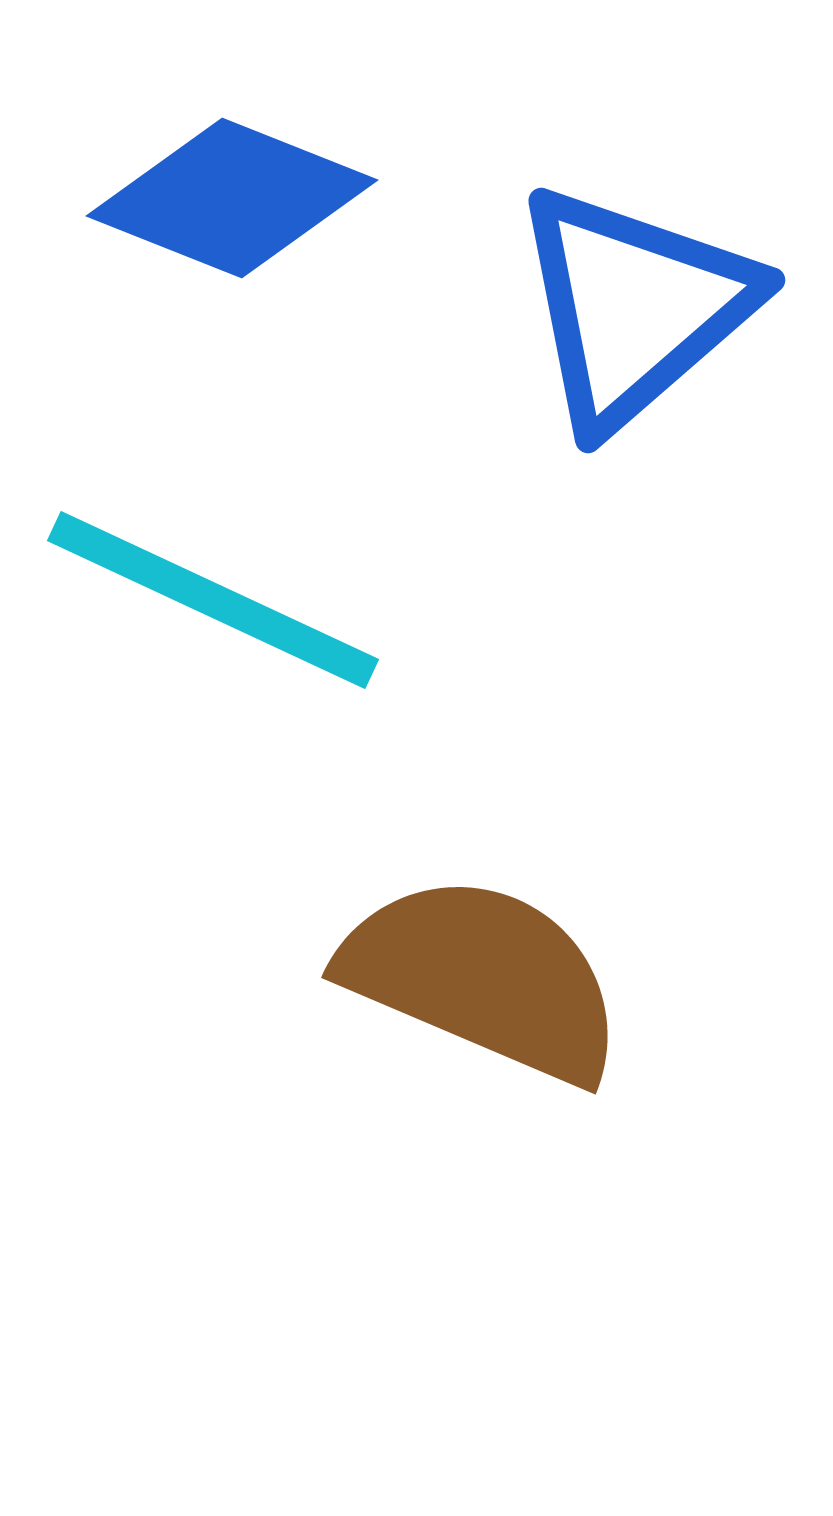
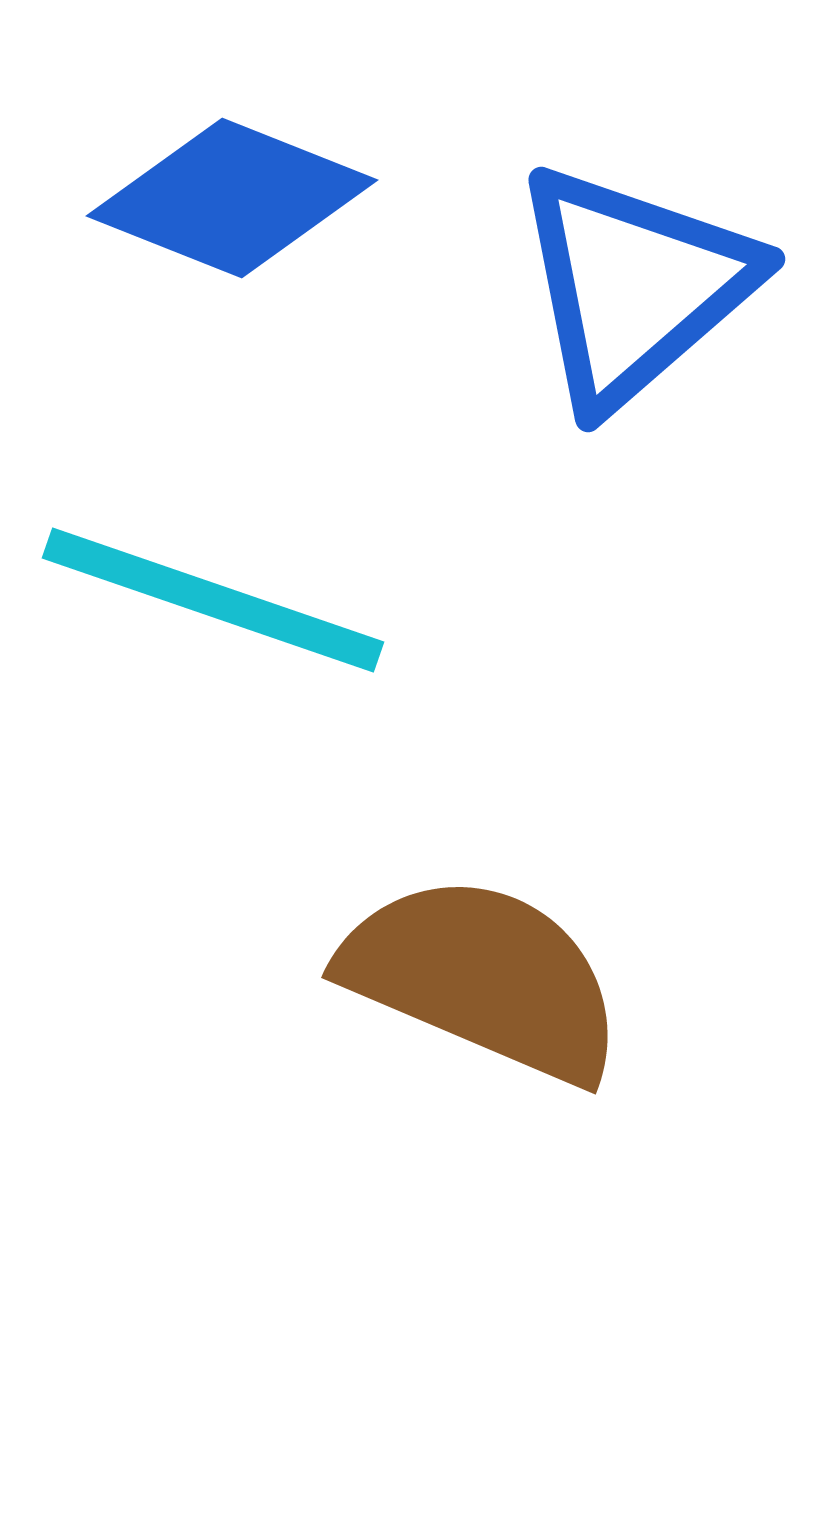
blue triangle: moved 21 px up
cyan line: rotated 6 degrees counterclockwise
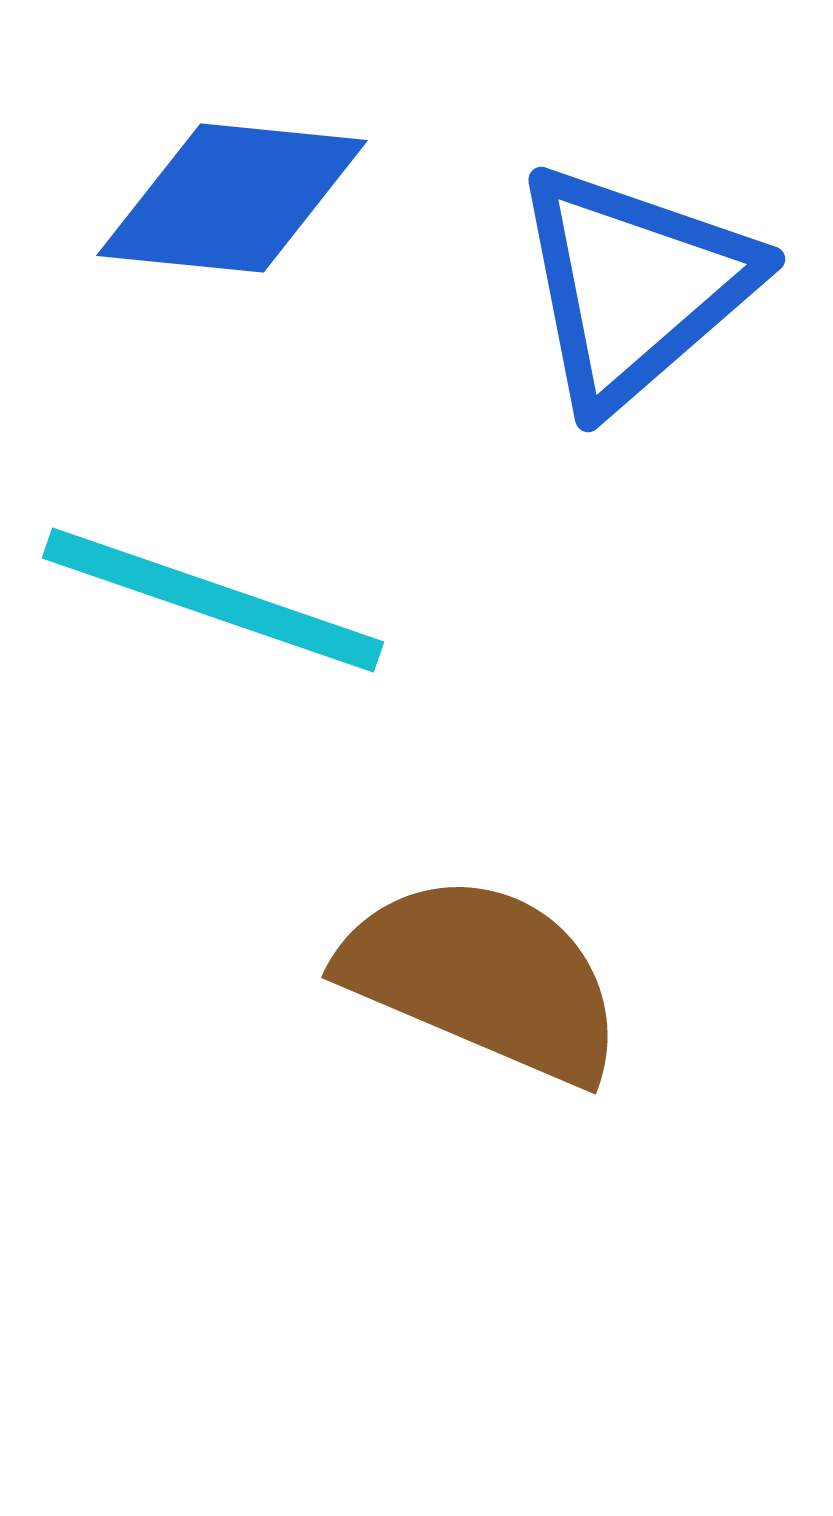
blue diamond: rotated 16 degrees counterclockwise
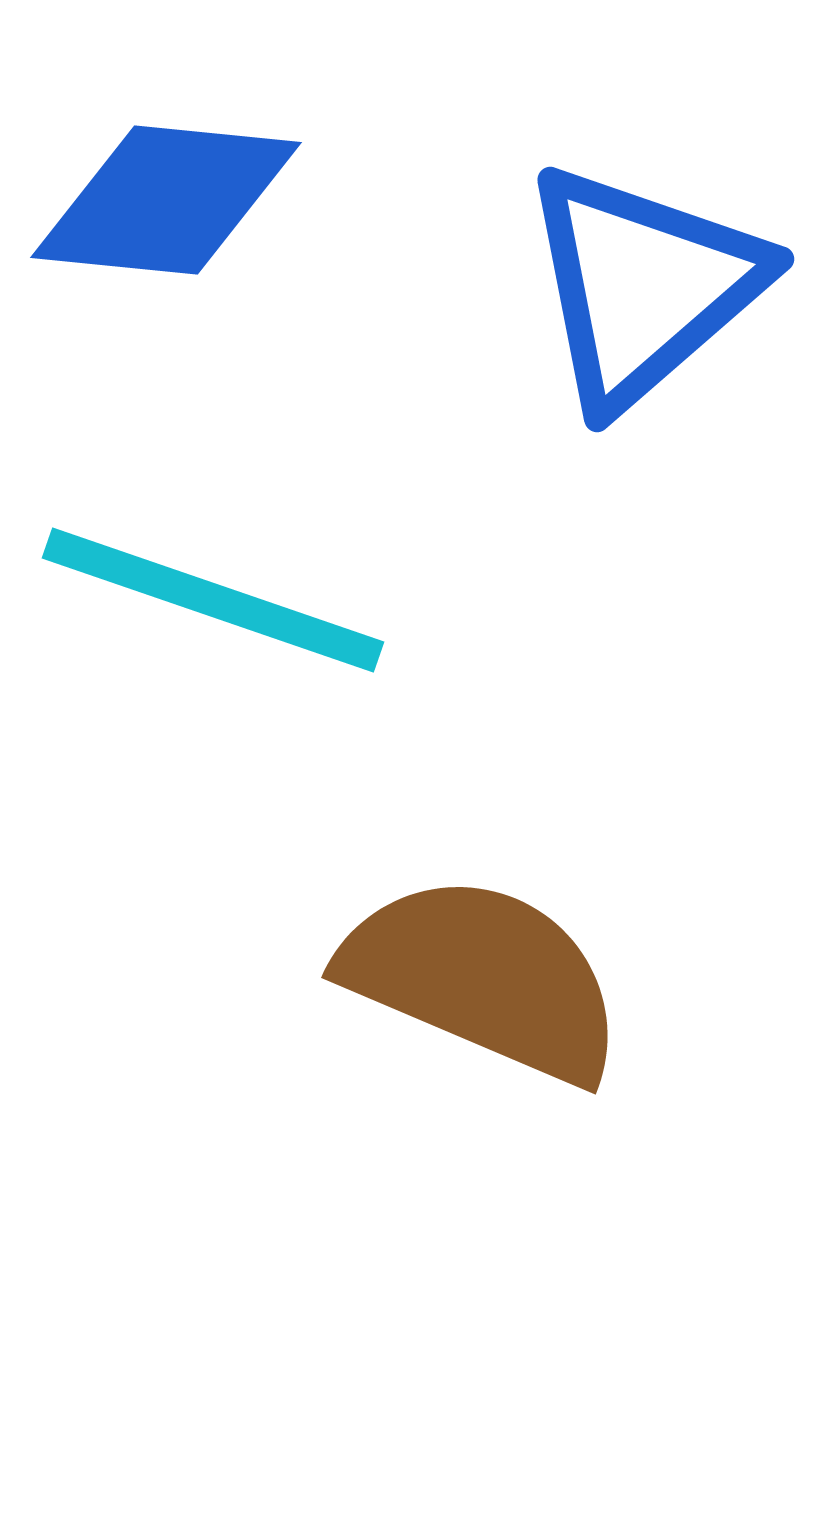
blue diamond: moved 66 px left, 2 px down
blue triangle: moved 9 px right
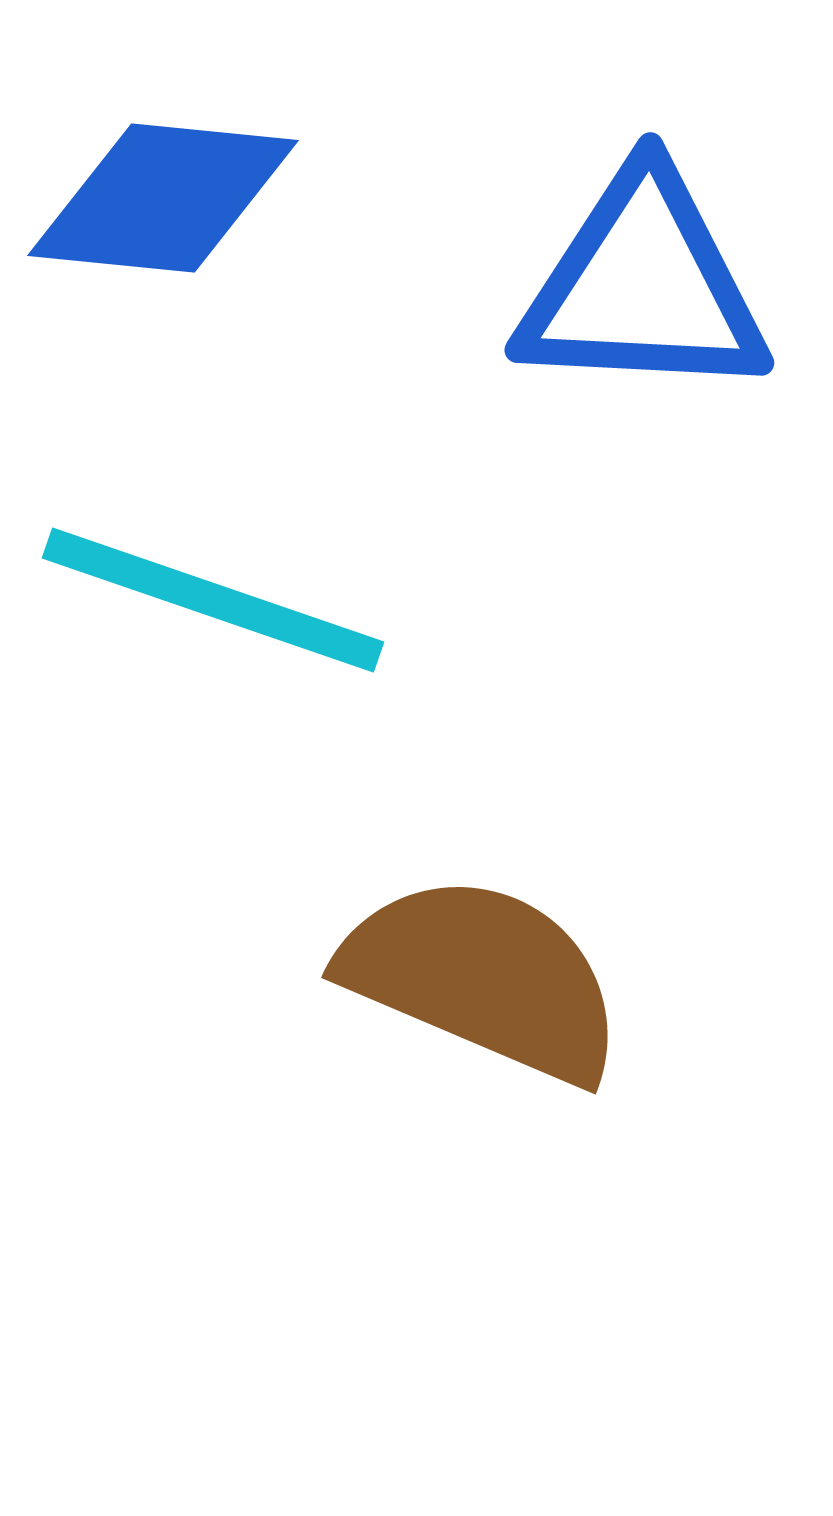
blue diamond: moved 3 px left, 2 px up
blue triangle: rotated 44 degrees clockwise
